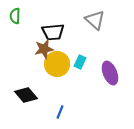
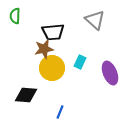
yellow circle: moved 5 px left, 4 px down
black diamond: rotated 45 degrees counterclockwise
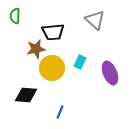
brown star: moved 8 px left
